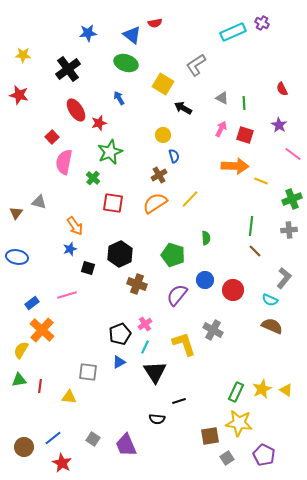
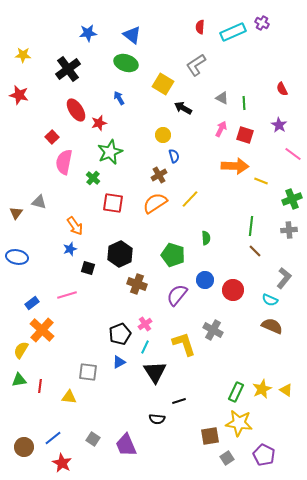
red semicircle at (155, 23): moved 45 px right, 4 px down; rotated 104 degrees clockwise
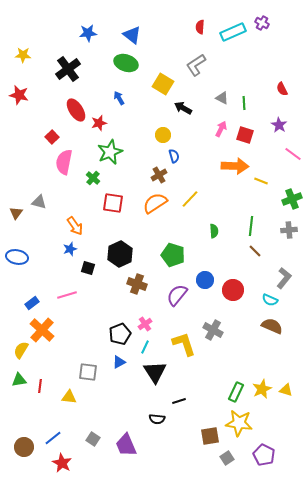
green semicircle at (206, 238): moved 8 px right, 7 px up
yellow triangle at (286, 390): rotated 16 degrees counterclockwise
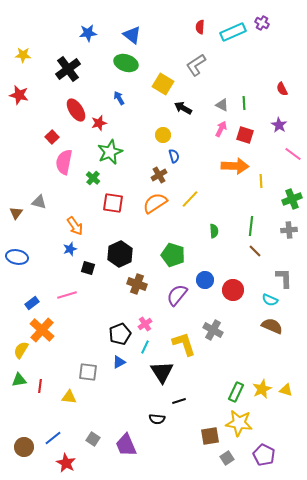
gray triangle at (222, 98): moved 7 px down
yellow line at (261, 181): rotated 64 degrees clockwise
gray L-shape at (284, 278): rotated 40 degrees counterclockwise
black triangle at (155, 372): moved 7 px right
red star at (62, 463): moved 4 px right
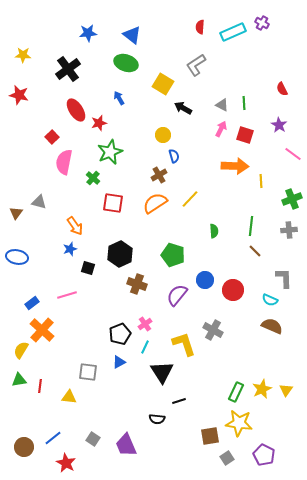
yellow triangle at (286, 390): rotated 48 degrees clockwise
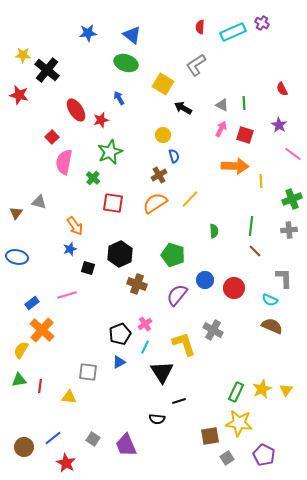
black cross at (68, 69): moved 21 px left, 1 px down; rotated 15 degrees counterclockwise
red star at (99, 123): moved 2 px right, 3 px up
red circle at (233, 290): moved 1 px right, 2 px up
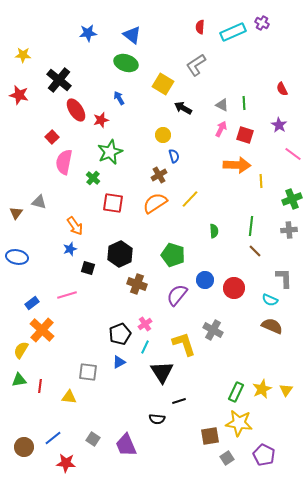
black cross at (47, 70): moved 12 px right, 10 px down
orange arrow at (235, 166): moved 2 px right, 1 px up
red star at (66, 463): rotated 24 degrees counterclockwise
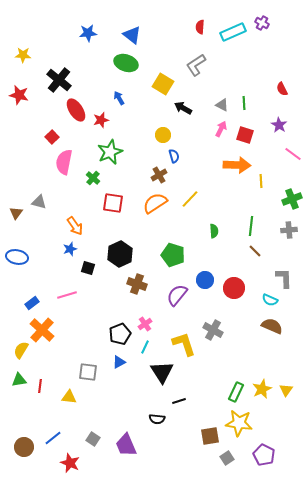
red star at (66, 463): moved 4 px right; rotated 18 degrees clockwise
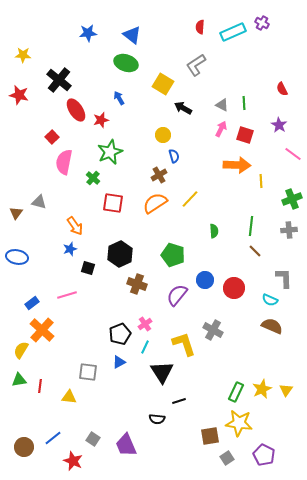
red star at (70, 463): moved 3 px right, 2 px up
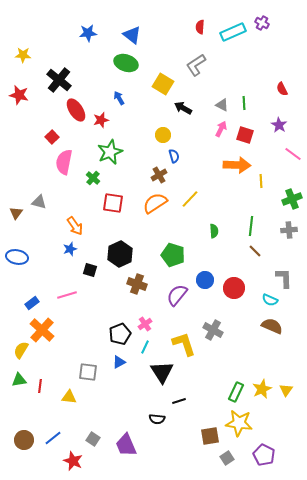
black square at (88, 268): moved 2 px right, 2 px down
brown circle at (24, 447): moved 7 px up
